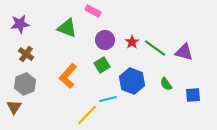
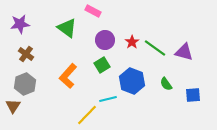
green triangle: rotated 15 degrees clockwise
brown triangle: moved 1 px left, 1 px up
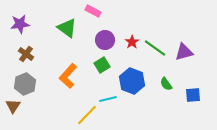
purple triangle: rotated 30 degrees counterclockwise
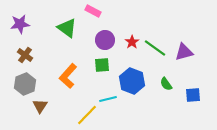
brown cross: moved 1 px left, 1 px down
green square: rotated 28 degrees clockwise
brown triangle: moved 27 px right
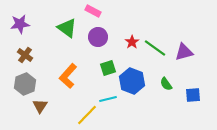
purple circle: moved 7 px left, 3 px up
green square: moved 6 px right, 3 px down; rotated 14 degrees counterclockwise
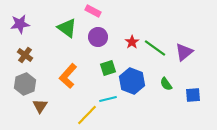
purple triangle: rotated 24 degrees counterclockwise
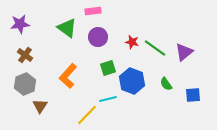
pink rectangle: rotated 35 degrees counterclockwise
red star: rotated 24 degrees counterclockwise
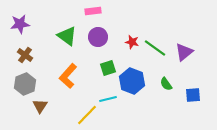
green triangle: moved 8 px down
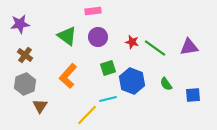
purple triangle: moved 5 px right, 5 px up; rotated 30 degrees clockwise
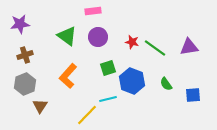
brown cross: rotated 35 degrees clockwise
